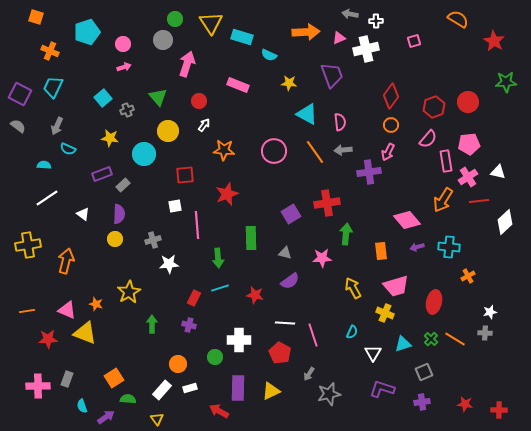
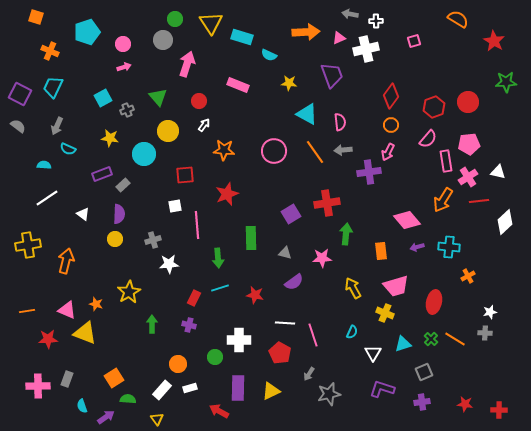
cyan square at (103, 98): rotated 12 degrees clockwise
purple semicircle at (290, 281): moved 4 px right, 1 px down
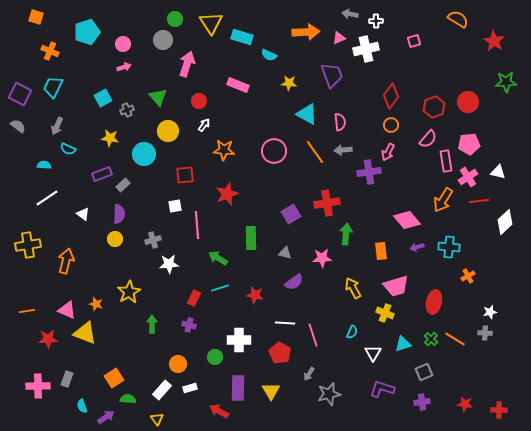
green arrow at (218, 258): rotated 126 degrees clockwise
yellow triangle at (271, 391): rotated 36 degrees counterclockwise
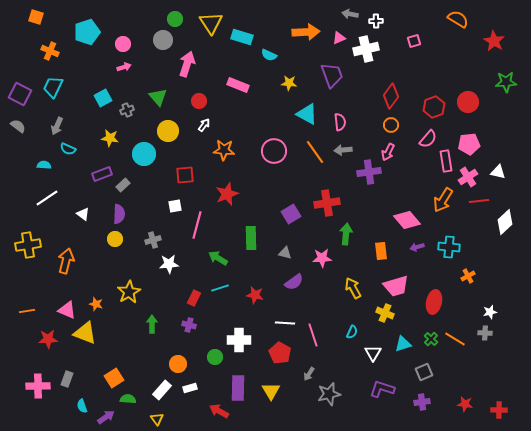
pink line at (197, 225): rotated 20 degrees clockwise
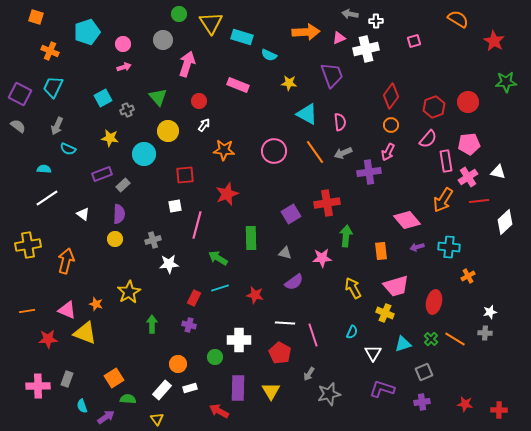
green circle at (175, 19): moved 4 px right, 5 px up
gray arrow at (343, 150): moved 3 px down; rotated 18 degrees counterclockwise
cyan semicircle at (44, 165): moved 4 px down
green arrow at (346, 234): moved 2 px down
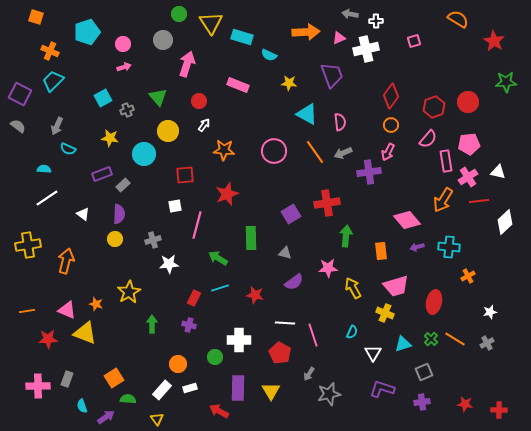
cyan trapezoid at (53, 87): moved 6 px up; rotated 20 degrees clockwise
pink star at (322, 258): moved 6 px right, 10 px down
gray cross at (485, 333): moved 2 px right, 10 px down; rotated 32 degrees counterclockwise
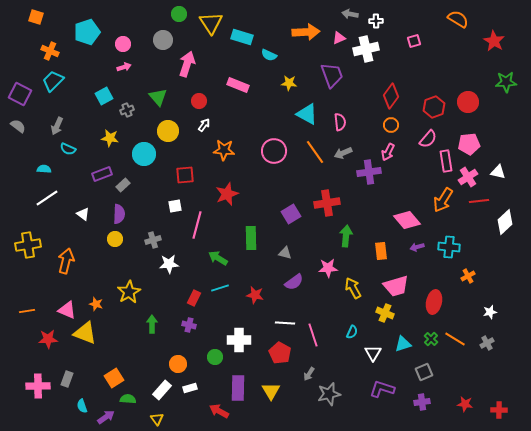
cyan square at (103, 98): moved 1 px right, 2 px up
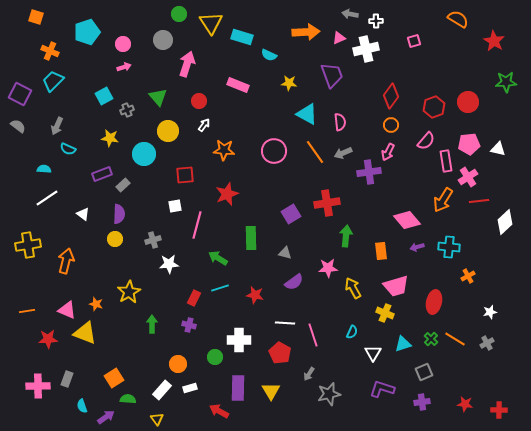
pink semicircle at (428, 139): moved 2 px left, 2 px down
white triangle at (498, 172): moved 23 px up
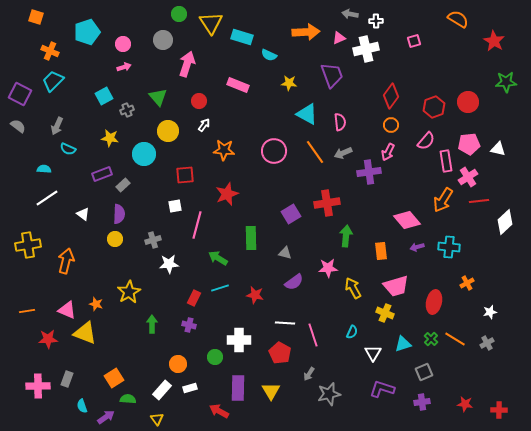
orange cross at (468, 276): moved 1 px left, 7 px down
